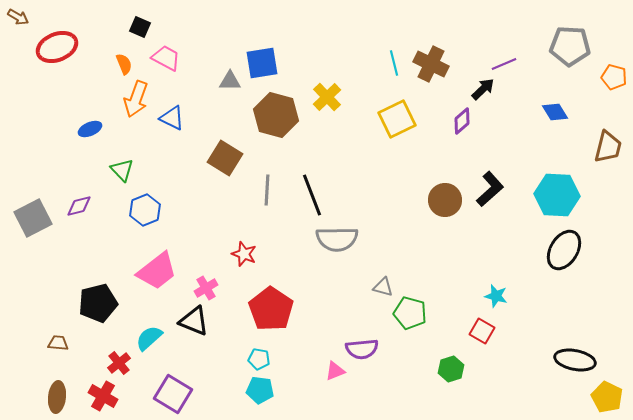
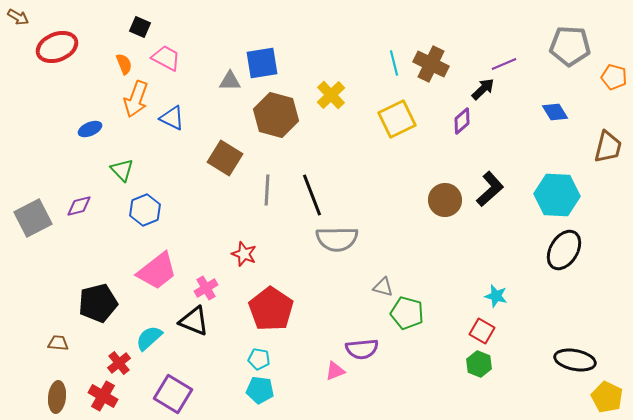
yellow cross at (327, 97): moved 4 px right, 2 px up
green pentagon at (410, 313): moved 3 px left
green hexagon at (451, 369): moved 28 px right, 5 px up; rotated 20 degrees counterclockwise
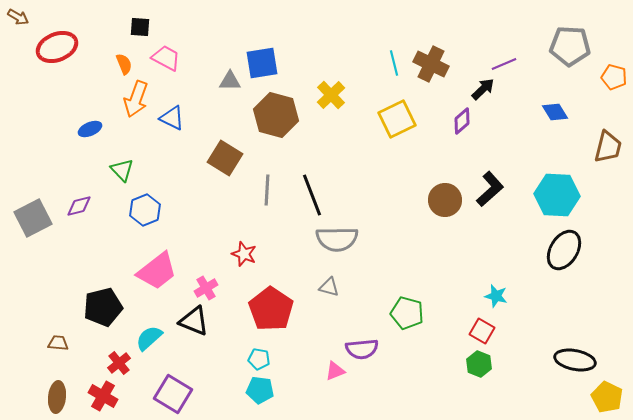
black square at (140, 27): rotated 20 degrees counterclockwise
gray triangle at (383, 287): moved 54 px left
black pentagon at (98, 303): moved 5 px right, 4 px down
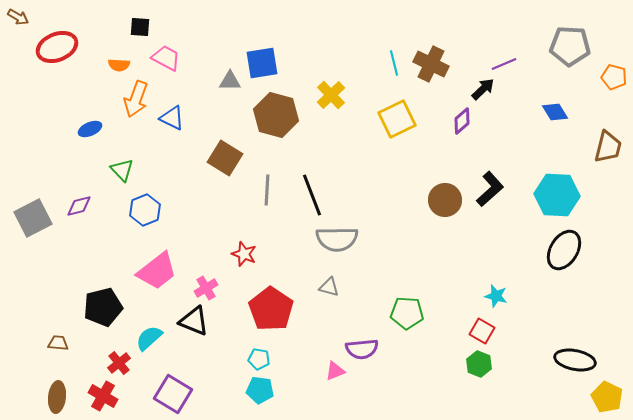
orange semicircle at (124, 64): moved 5 px left, 1 px down; rotated 115 degrees clockwise
green pentagon at (407, 313): rotated 12 degrees counterclockwise
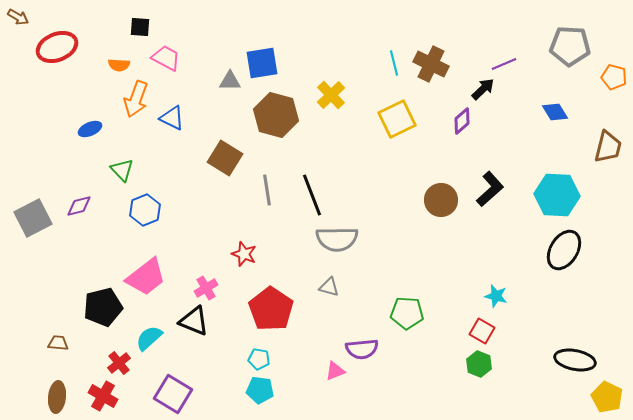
gray line at (267, 190): rotated 12 degrees counterclockwise
brown circle at (445, 200): moved 4 px left
pink trapezoid at (157, 271): moved 11 px left, 6 px down
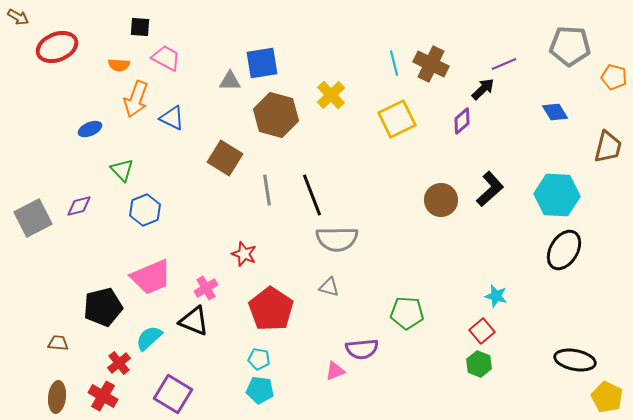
pink trapezoid at (146, 277): moved 5 px right; rotated 15 degrees clockwise
red square at (482, 331): rotated 20 degrees clockwise
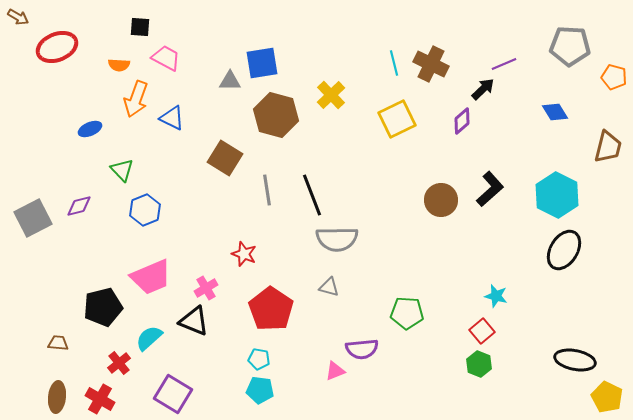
cyan hexagon at (557, 195): rotated 24 degrees clockwise
red cross at (103, 396): moved 3 px left, 3 px down
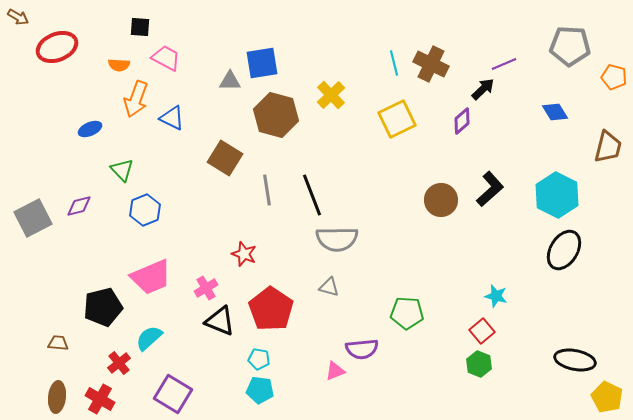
black triangle at (194, 321): moved 26 px right
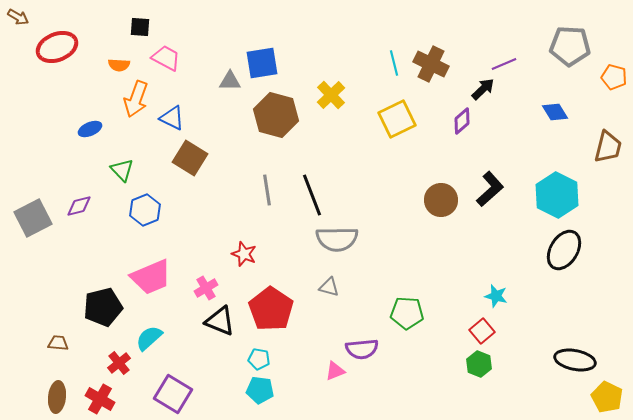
brown square at (225, 158): moved 35 px left
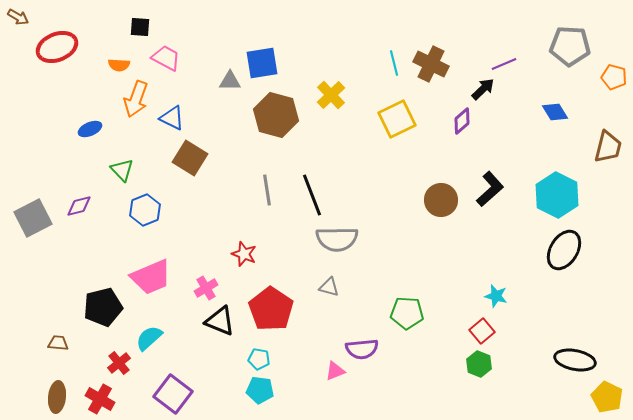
purple square at (173, 394): rotated 6 degrees clockwise
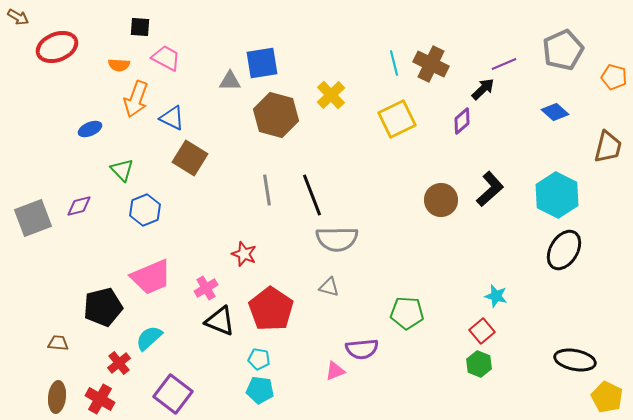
gray pentagon at (570, 46): moved 7 px left, 4 px down; rotated 27 degrees counterclockwise
blue diamond at (555, 112): rotated 16 degrees counterclockwise
gray square at (33, 218): rotated 6 degrees clockwise
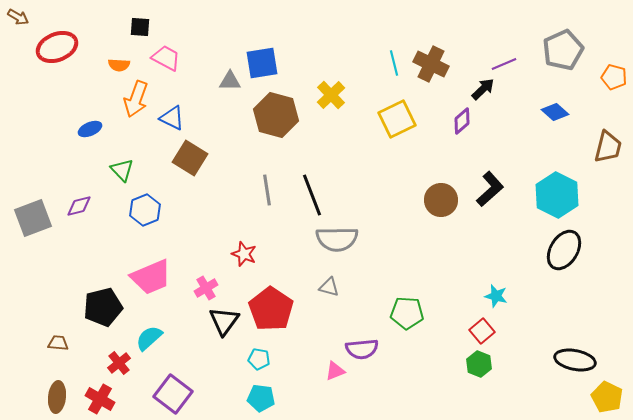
black triangle at (220, 321): moved 4 px right; rotated 44 degrees clockwise
cyan pentagon at (260, 390): moved 1 px right, 8 px down
